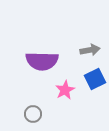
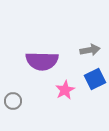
gray circle: moved 20 px left, 13 px up
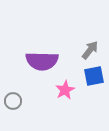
gray arrow: rotated 42 degrees counterclockwise
blue square: moved 1 px left, 3 px up; rotated 15 degrees clockwise
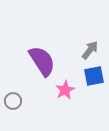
purple semicircle: rotated 124 degrees counterclockwise
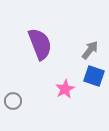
purple semicircle: moved 2 px left, 17 px up; rotated 12 degrees clockwise
blue square: rotated 30 degrees clockwise
pink star: moved 1 px up
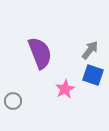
purple semicircle: moved 9 px down
blue square: moved 1 px left, 1 px up
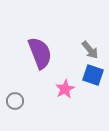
gray arrow: rotated 102 degrees clockwise
gray circle: moved 2 px right
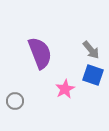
gray arrow: moved 1 px right
